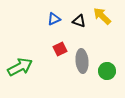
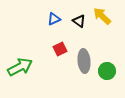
black triangle: rotated 16 degrees clockwise
gray ellipse: moved 2 px right
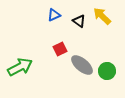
blue triangle: moved 4 px up
gray ellipse: moved 2 px left, 4 px down; rotated 45 degrees counterclockwise
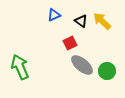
yellow arrow: moved 5 px down
black triangle: moved 2 px right
red square: moved 10 px right, 6 px up
green arrow: rotated 85 degrees counterclockwise
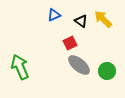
yellow arrow: moved 1 px right, 2 px up
gray ellipse: moved 3 px left
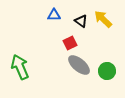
blue triangle: rotated 24 degrees clockwise
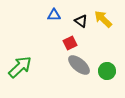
green arrow: rotated 70 degrees clockwise
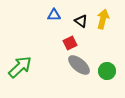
yellow arrow: rotated 60 degrees clockwise
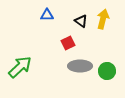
blue triangle: moved 7 px left
red square: moved 2 px left
gray ellipse: moved 1 px right, 1 px down; rotated 40 degrees counterclockwise
